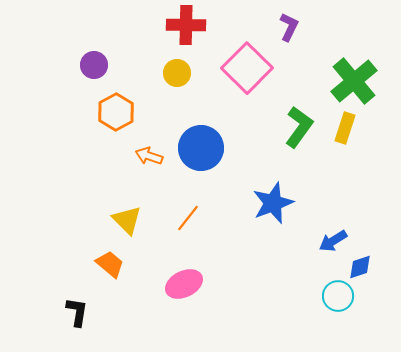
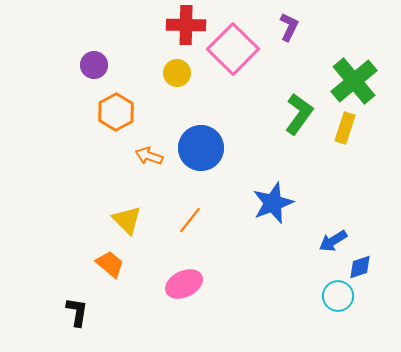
pink square: moved 14 px left, 19 px up
green L-shape: moved 13 px up
orange line: moved 2 px right, 2 px down
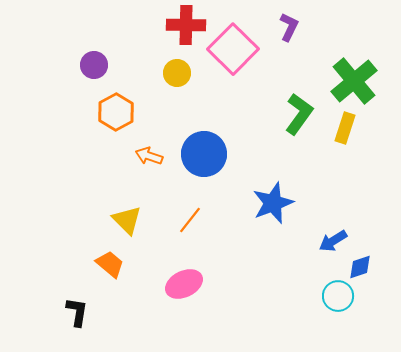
blue circle: moved 3 px right, 6 px down
